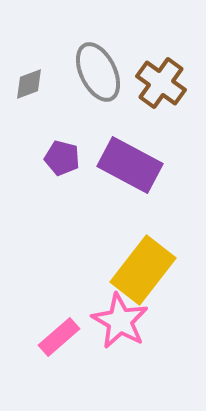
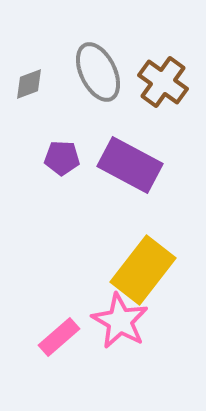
brown cross: moved 2 px right, 1 px up
purple pentagon: rotated 12 degrees counterclockwise
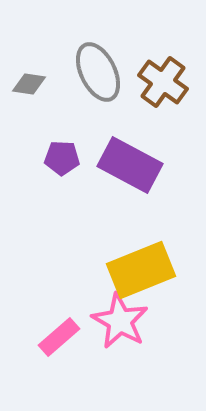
gray diamond: rotated 28 degrees clockwise
yellow rectangle: moved 2 px left; rotated 30 degrees clockwise
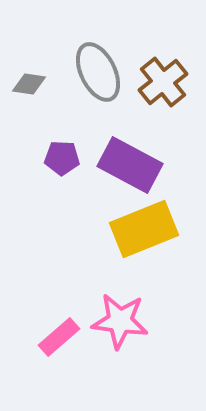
brown cross: rotated 15 degrees clockwise
yellow rectangle: moved 3 px right, 41 px up
pink star: rotated 22 degrees counterclockwise
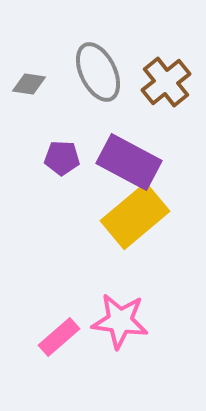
brown cross: moved 3 px right
purple rectangle: moved 1 px left, 3 px up
yellow rectangle: moved 9 px left, 13 px up; rotated 18 degrees counterclockwise
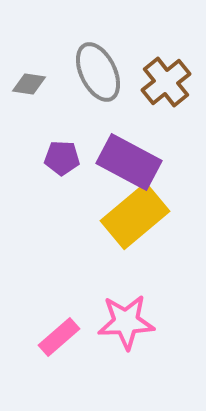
pink star: moved 6 px right, 1 px down; rotated 10 degrees counterclockwise
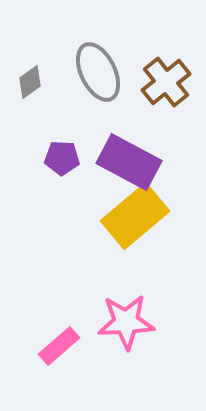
gray diamond: moved 1 px right, 2 px up; rotated 44 degrees counterclockwise
pink rectangle: moved 9 px down
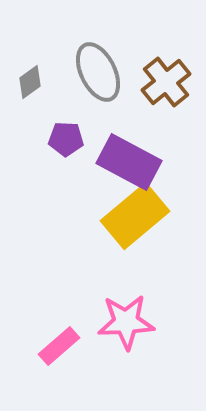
purple pentagon: moved 4 px right, 19 px up
